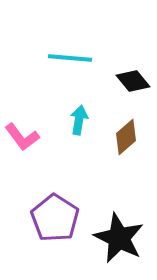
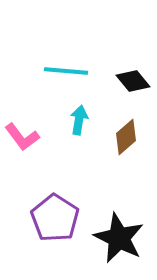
cyan line: moved 4 px left, 13 px down
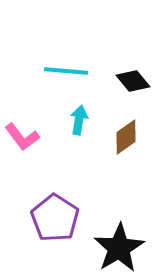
brown diamond: rotated 6 degrees clockwise
black star: moved 10 px down; rotated 15 degrees clockwise
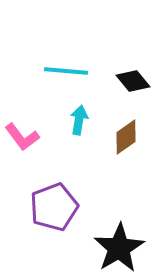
purple pentagon: moved 1 px left, 11 px up; rotated 18 degrees clockwise
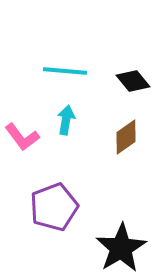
cyan line: moved 1 px left
cyan arrow: moved 13 px left
black star: moved 2 px right
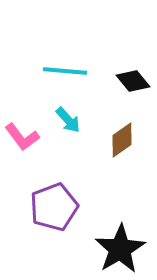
cyan arrow: moved 2 px right; rotated 128 degrees clockwise
brown diamond: moved 4 px left, 3 px down
black star: moved 1 px left, 1 px down
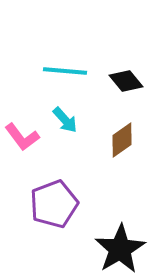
black diamond: moved 7 px left
cyan arrow: moved 3 px left
purple pentagon: moved 3 px up
